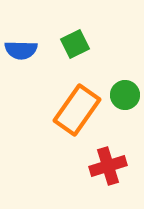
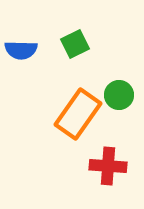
green circle: moved 6 px left
orange rectangle: moved 1 px right, 4 px down
red cross: rotated 21 degrees clockwise
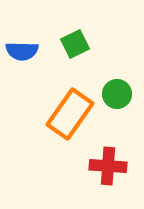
blue semicircle: moved 1 px right, 1 px down
green circle: moved 2 px left, 1 px up
orange rectangle: moved 8 px left
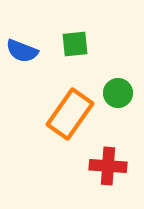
green square: rotated 20 degrees clockwise
blue semicircle: rotated 20 degrees clockwise
green circle: moved 1 px right, 1 px up
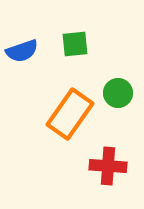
blue semicircle: rotated 40 degrees counterclockwise
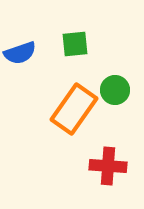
blue semicircle: moved 2 px left, 2 px down
green circle: moved 3 px left, 3 px up
orange rectangle: moved 4 px right, 5 px up
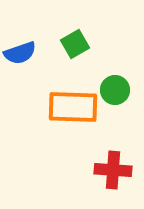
green square: rotated 24 degrees counterclockwise
orange rectangle: moved 1 px left, 2 px up; rotated 57 degrees clockwise
red cross: moved 5 px right, 4 px down
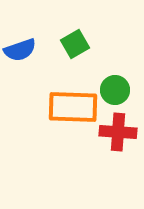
blue semicircle: moved 3 px up
red cross: moved 5 px right, 38 px up
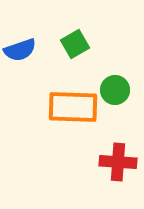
red cross: moved 30 px down
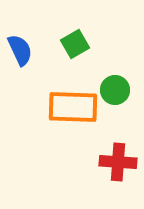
blue semicircle: rotated 96 degrees counterclockwise
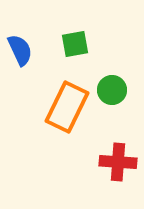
green square: rotated 20 degrees clockwise
green circle: moved 3 px left
orange rectangle: moved 6 px left; rotated 66 degrees counterclockwise
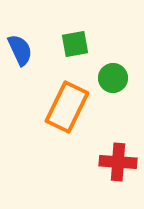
green circle: moved 1 px right, 12 px up
